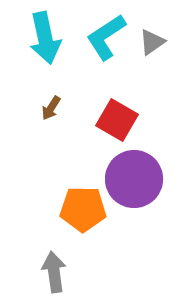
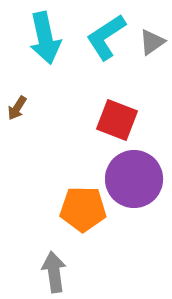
brown arrow: moved 34 px left
red square: rotated 9 degrees counterclockwise
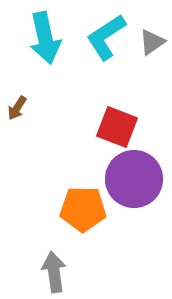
red square: moved 7 px down
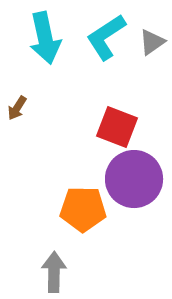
gray arrow: rotated 9 degrees clockwise
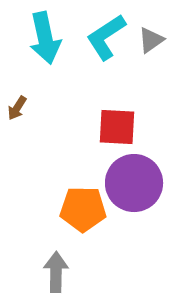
gray triangle: moved 1 px left, 2 px up
red square: rotated 18 degrees counterclockwise
purple circle: moved 4 px down
gray arrow: moved 2 px right
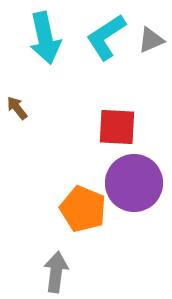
gray triangle: rotated 12 degrees clockwise
brown arrow: rotated 110 degrees clockwise
orange pentagon: rotated 21 degrees clockwise
gray arrow: rotated 6 degrees clockwise
